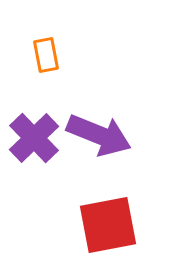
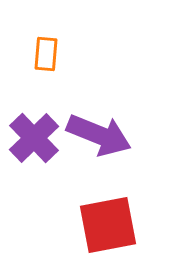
orange rectangle: moved 1 px up; rotated 16 degrees clockwise
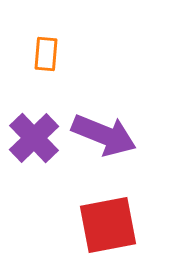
purple arrow: moved 5 px right
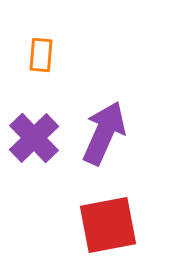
orange rectangle: moved 5 px left, 1 px down
purple arrow: moved 2 px up; rotated 88 degrees counterclockwise
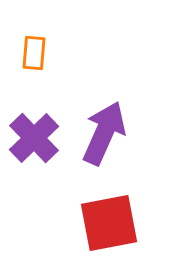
orange rectangle: moved 7 px left, 2 px up
red square: moved 1 px right, 2 px up
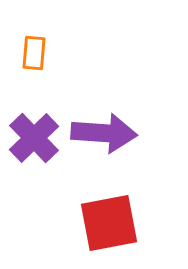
purple arrow: rotated 70 degrees clockwise
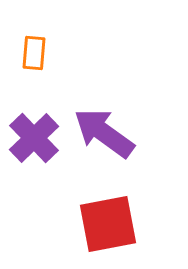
purple arrow: rotated 148 degrees counterclockwise
red square: moved 1 px left, 1 px down
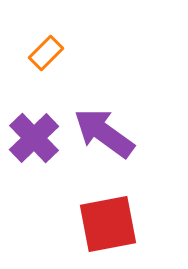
orange rectangle: moved 12 px right; rotated 40 degrees clockwise
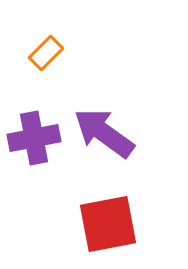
purple cross: rotated 33 degrees clockwise
